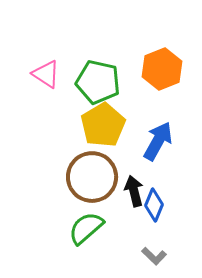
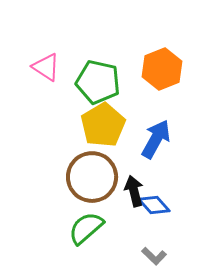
pink triangle: moved 7 px up
blue arrow: moved 2 px left, 2 px up
blue diamond: rotated 64 degrees counterclockwise
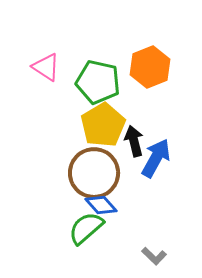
orange hexagon: moved 12 px left, 2 px up
blue arrow: moved 19 px down
brown circle: moved 2 px right, 4 px up
black arrow: moved 50 px up
blue diamond: moved 53 px left
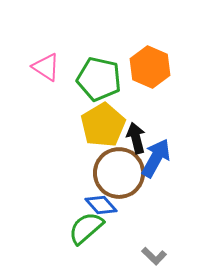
orange hexagon: rotated 15 degrees counterclockwise
green pentagon: moved 1 px right, 3 px up
black arrow: moved 2 px right, 3 px up
brown circle: moved 25 px right
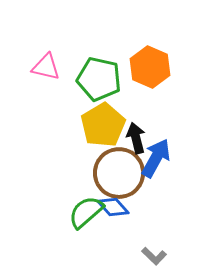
pink triangle: rotated 20 degrees counterclockwise
blue diamond: moved 12 px right, 2 px down
green semicircle: moved 16 px up
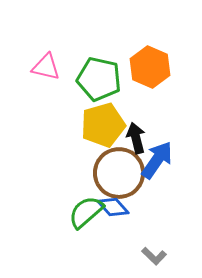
yellow pentagon: rotated 15 degrees clockwise
blue arrow: moved 1 px right, 2 px down; rotated 6 degrees clockwise
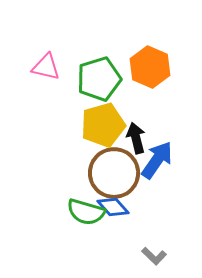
green pentagon: rotated 30 degrees counterclockwise
brown circle: moved 5 px left
green semicircle: rotated 123 degrees counterclockwise
